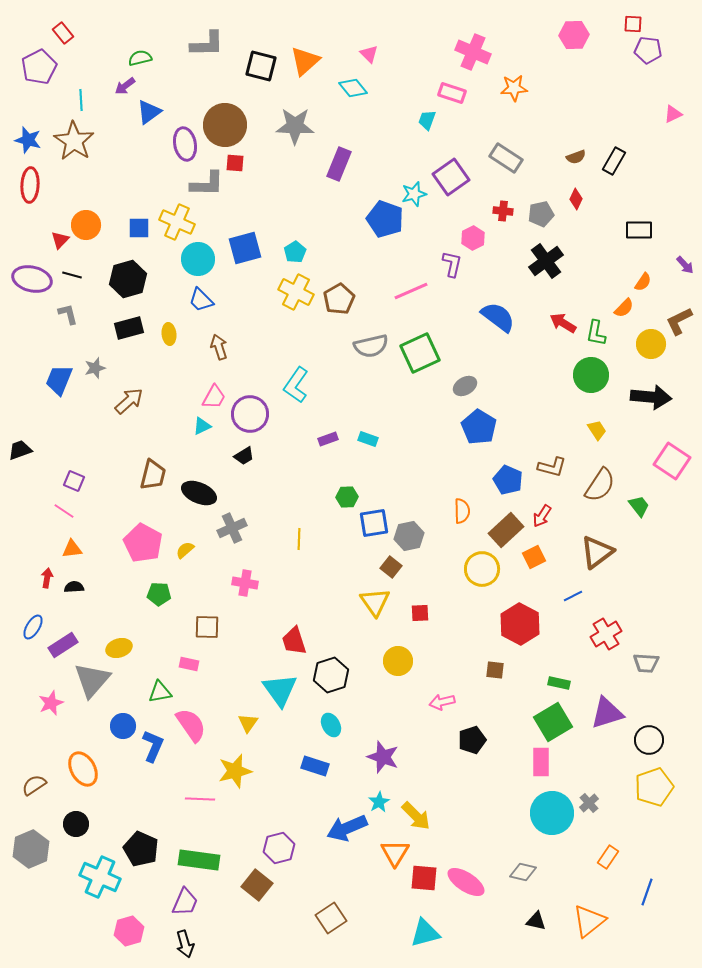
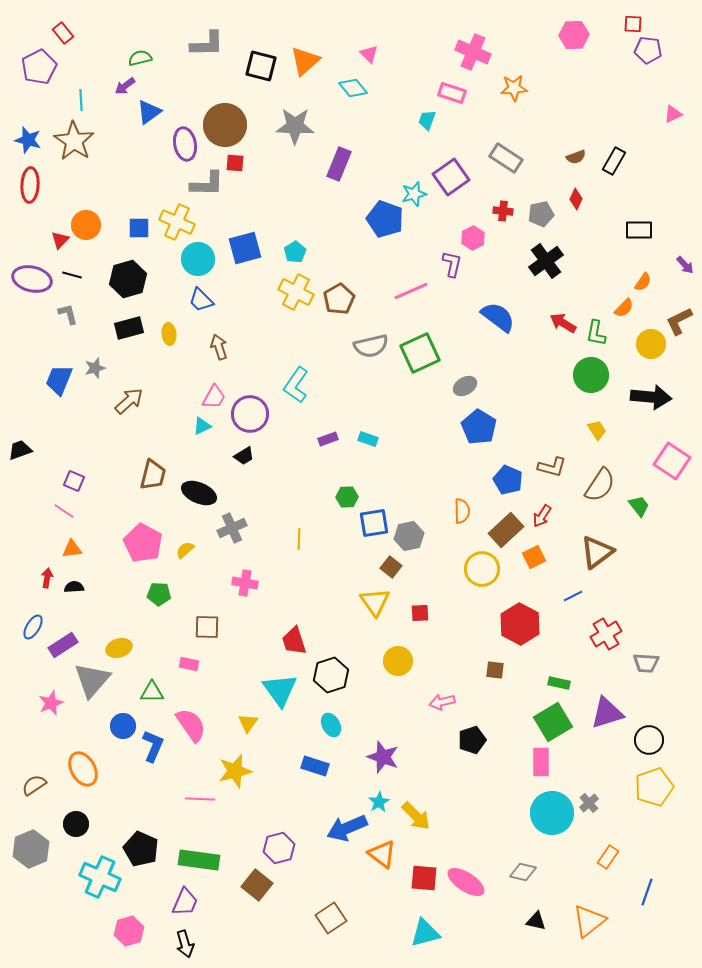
green triangle at (160, 692): moved 8 px left; rotated 10 degrees clockwise
orange triangle at (395, 853): moved 13 px left, 1 px down; rotated 24 degrees counterclockwise
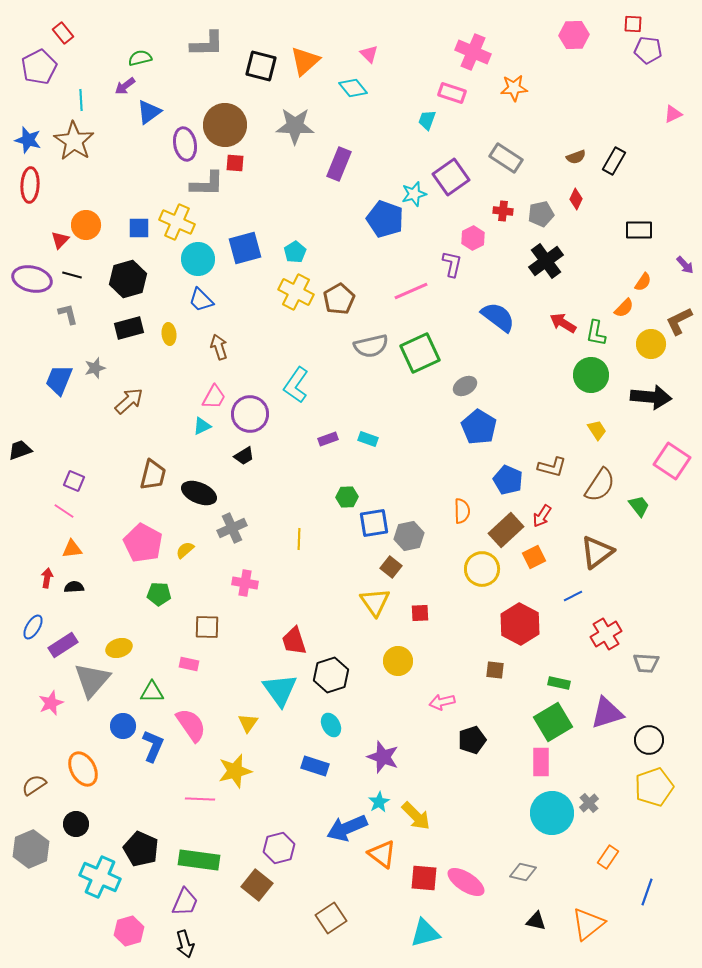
orange triangle at (589, 921): moved 1 px left, 3 px down
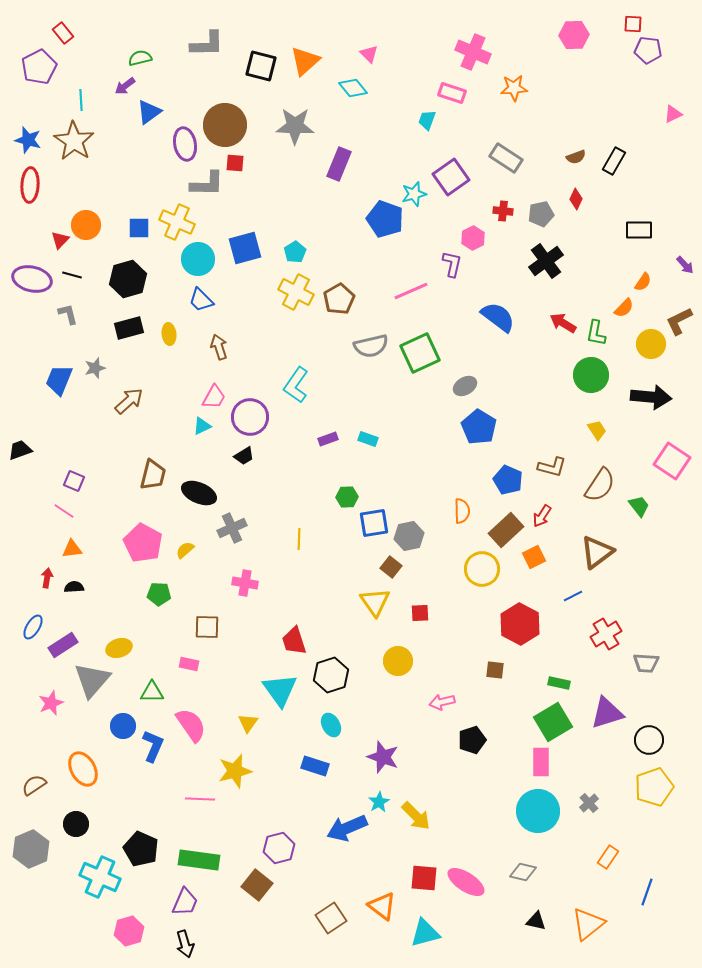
purple circle at (250, 414): moved 3 px down
cyan circle at (552, 813): moved 14 px left, 2 px up
orange triangle at (382, 854): moved 52 px down
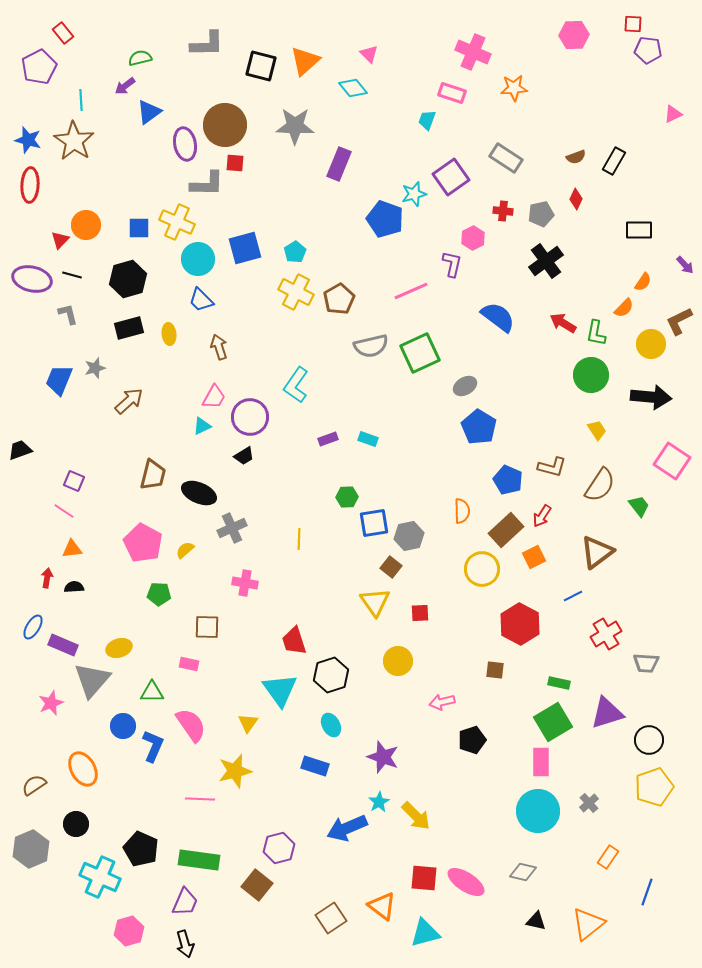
purple rectangle at (63, 645): rotated 56 degrees clockwise
